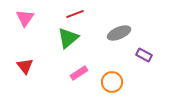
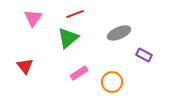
pink triangle: moved 8 px right
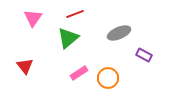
orange circle: moved 4 px left, 4 px up
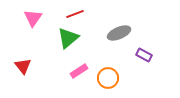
red triangle: moved 2 px left
pink rectangle: moved 2 px up
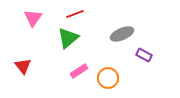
gray ellipse: moved 3 px right, 1 px down
